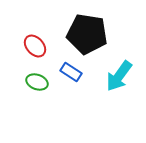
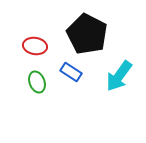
black pentagon: rotated 18 degrees clockwise
red ellipse: rotated 40 degrees counterclockwise
green ellipse: rotated 50 degrees clockwise
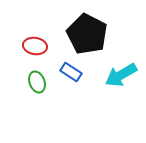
cyan arrow: moved 2 px right, 1 px up; rotated 24 degrees clockwise
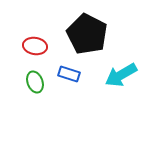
blue rectangle: moved 2 px left, 2 px down; rotated 15 degrees counterclockwise
green ellipse: moved 2 px left
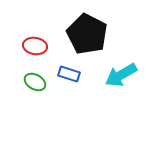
green ellipse: rotated 40 degrees counterclockwise
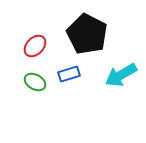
red ellipse: rotated 55 degrees counterclockwise
blue rectangle: rotated 35 degrees counterclockwise
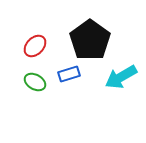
black pentagon: moved 3 px right, 6 px down; rotated 9 degrees clockwise
cyan arrow: moved 2 px down
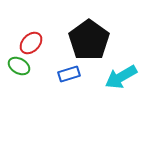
black pentagon: moved 1 px left
red ellipse: moved 4 px left, 3 px up
green ellipse: moved 16 px left, 16 px up
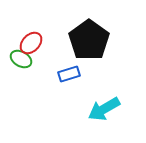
green ellipse: moved 2 px right, 7 px up
cyan arrow: moved 17 px left, 32 px down
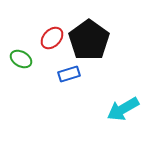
red ellipse: moved 21 px right, 5 px up
cyan arrow: moved 19 px right
